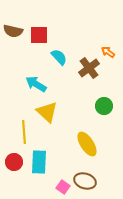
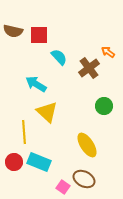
yellow ellipse: moved 1 px down
cyan rectangle: rotated 70 degrees counterclockwise
brown ellipse: moved 1 px left, 2 px up; rotated 10 degrees clockwise
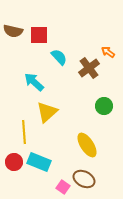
cyan arrow: moved 2 px left, 2 px up; rotated 10 degrees clockwise
yellow triangle: rotated 35 degrees clockwise
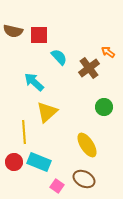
green circle: moved 1 px down
pink square: moved 6 px left, 1 px up
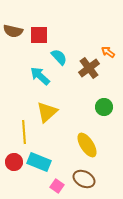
cyan arrow: moved 6 px right, 6 px up
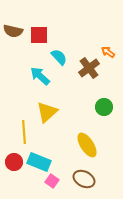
pink square: moved 5 px left, 5 px up
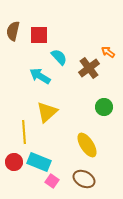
brown semicircle: rotated 90 degrees clockwise
cyan arrow: rotated 10 degrees counterclockwise
